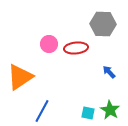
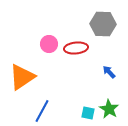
orange triangle: moved 2 px right
green star: moved 1 px left, 1 px up
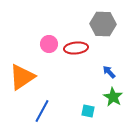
green star: moved 4 px right, 12 px up
cyan square: moved 2 px up
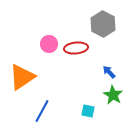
gray hexagon: rotated 25 degrees clockwise
green star: moved 2 px up
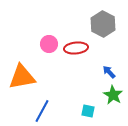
orange triangle: rotated 24 degrees clockwise
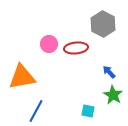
blue line: moved 6 px left
